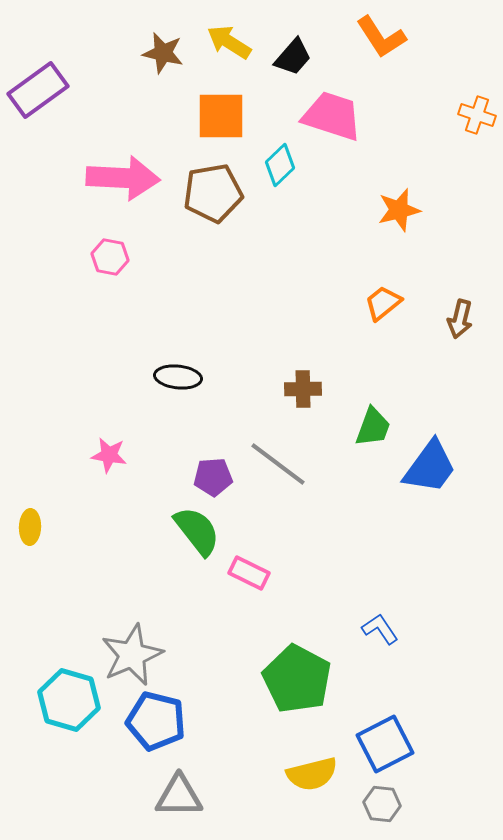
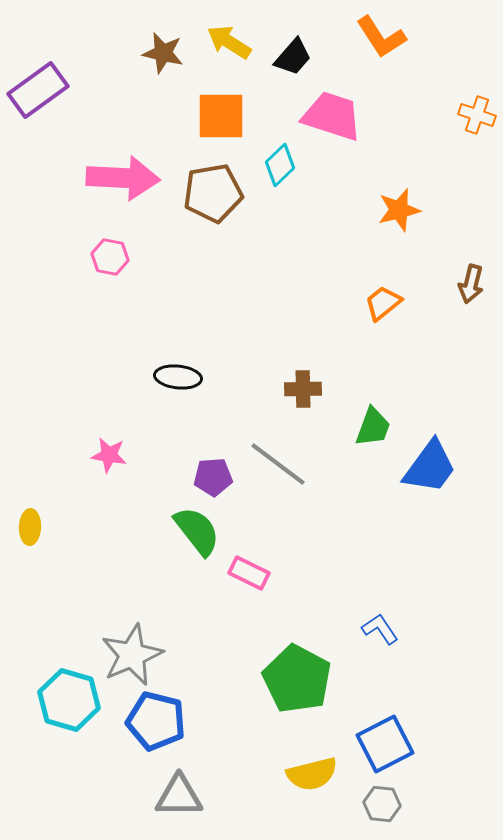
brown arrow: moved 11 px right, 35 px up
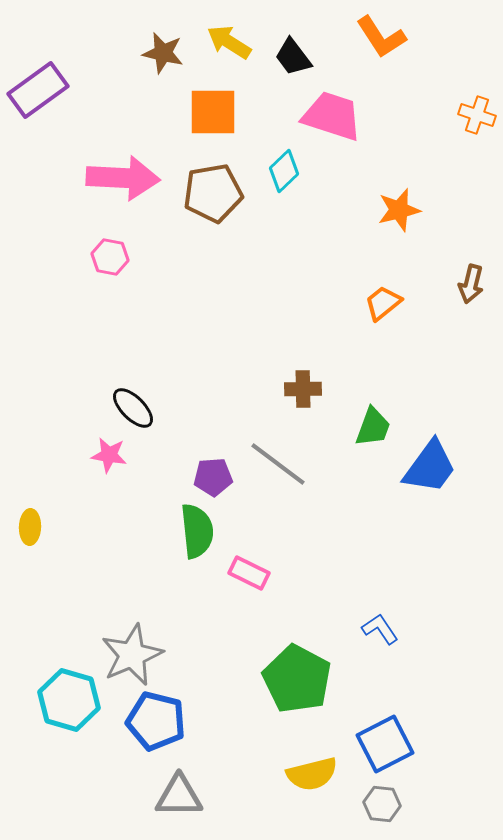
black trapezoid: rotated 102 degrees clockwise
orange square: moved 8 px left, 4 px up
cyan diamond: moved 4 px right, 6 px down
black ellipse: moved 45 px left, 31 px down; rotated 39 degrees clockwise
green semicircle: rotated 32 degrees clockwise
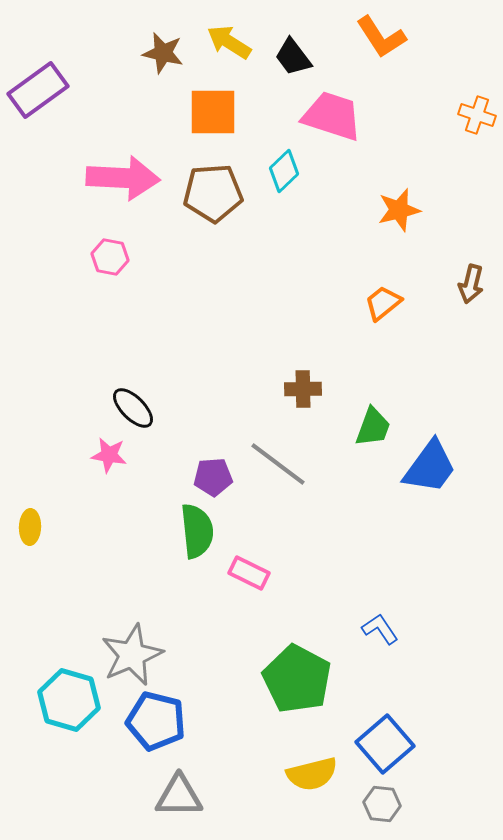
brown pentagon: rotated 6 degrees clockwise
blue square: rotated 14 degrees counterclockwise
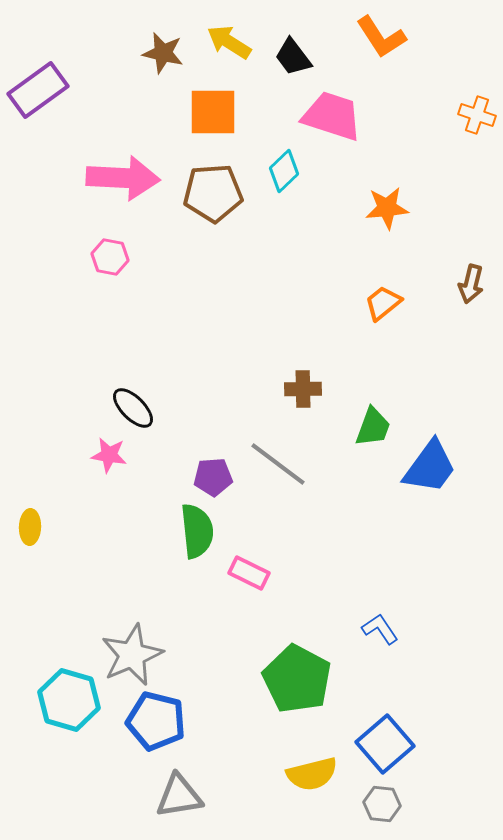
orange star: moved 12 px left, 2 px up; rotated 9 degrees clockwise
gray triangle: rotated 9 degrees counterclockwise
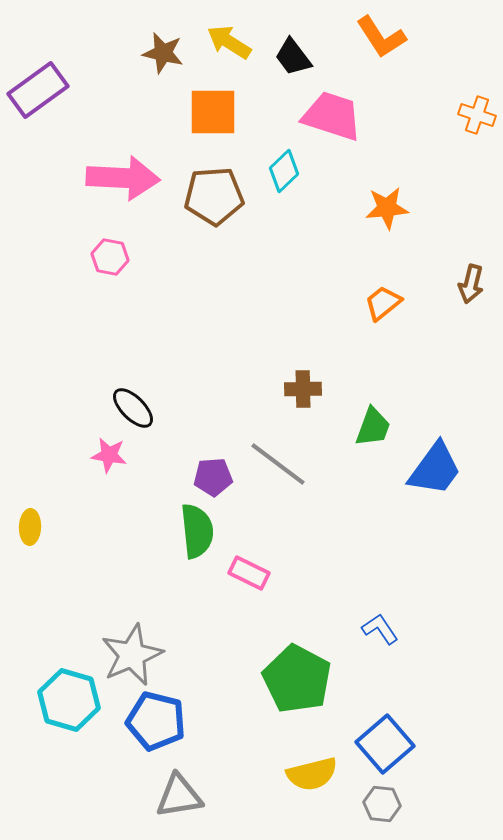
brown pentagon: moved 1 px right, 3 px down
blue trapezoid: moved 5 px right, 2 px down
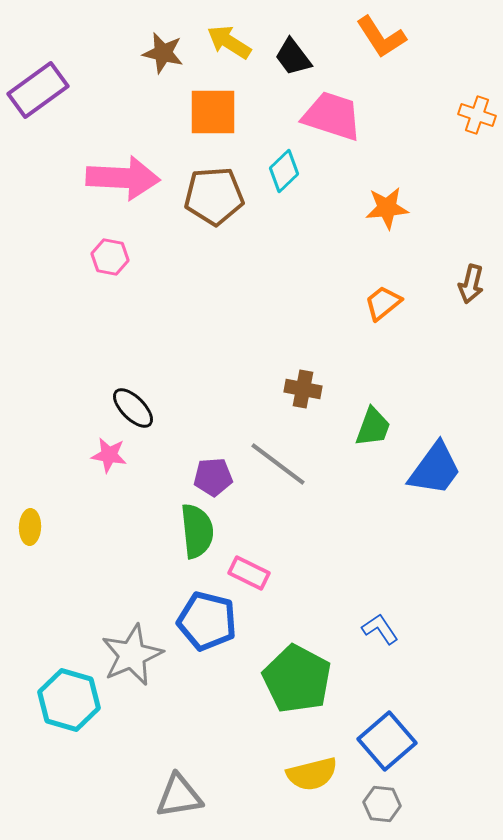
brown cross: rotated 12 degrees clockwise
blue pentagon: moved 51 px right, 100 px up
blue square: moved 2 px right, 3 px up
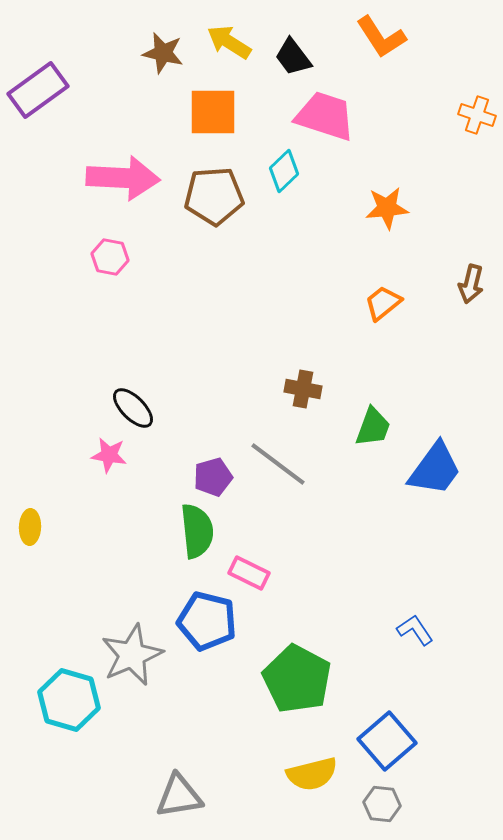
pink trapezoid: moved 7 px left
purple pentagon: rotated 12 degrees counterclockwise
blue L-shape: moved 35 px right, 1 px down
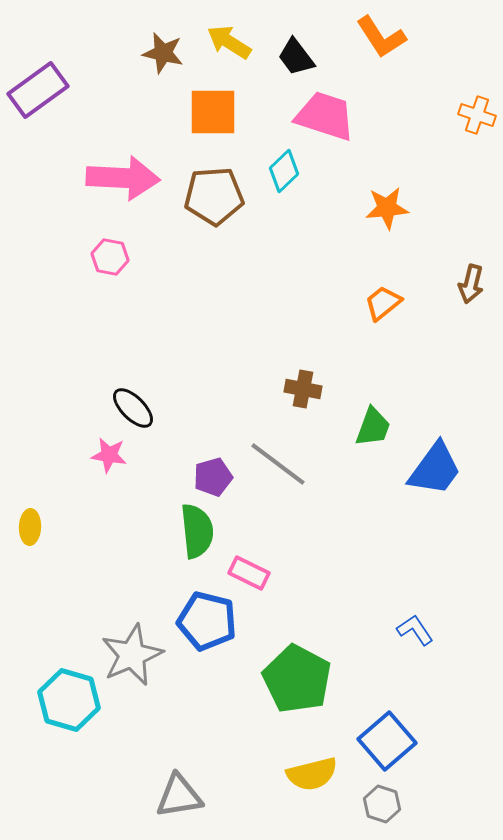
black trapezoid: moved 3 px right
gray hexagon: rotated 12 degrees clockwise
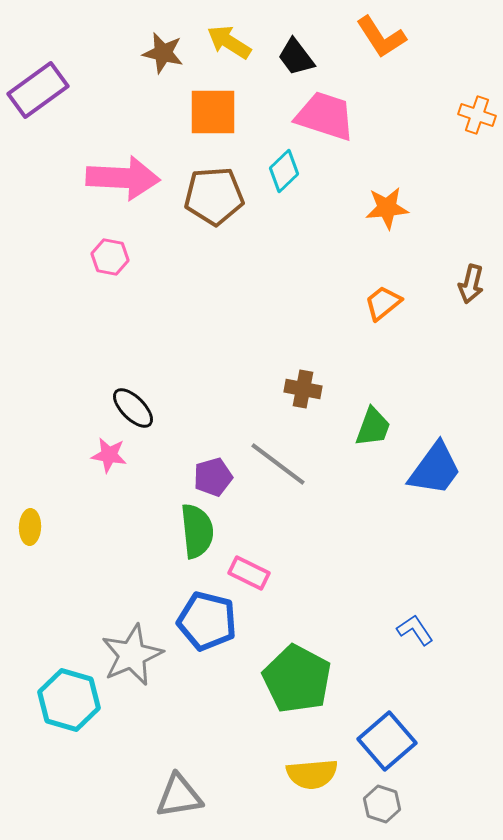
yellow semicircle: rotated 9 degrees clockwise
